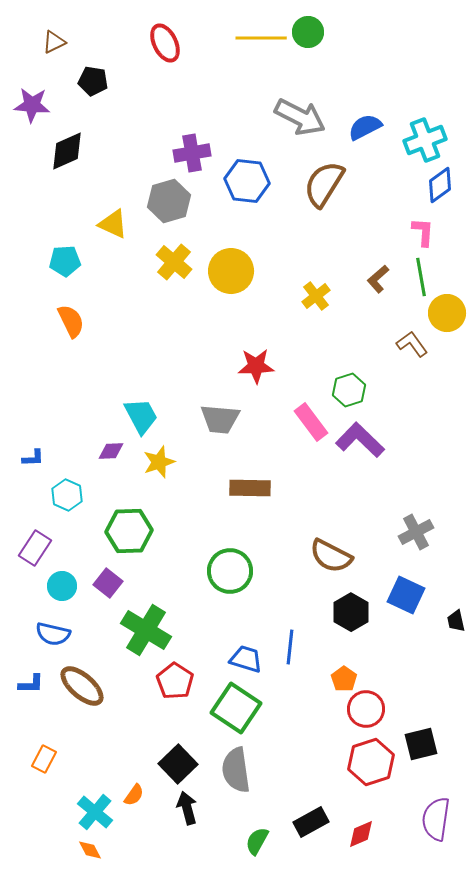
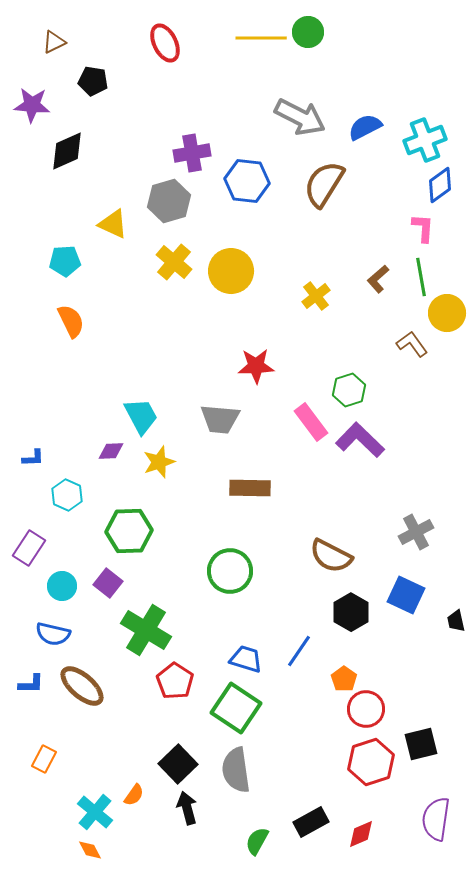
pink L-shape at (423, 232): moved 4 px up
purple rectangle at (35, 548): moved 6 px left
blue line at (290, 647): moved 9 px right, 4 px down; rotated 28 degrees clockwise
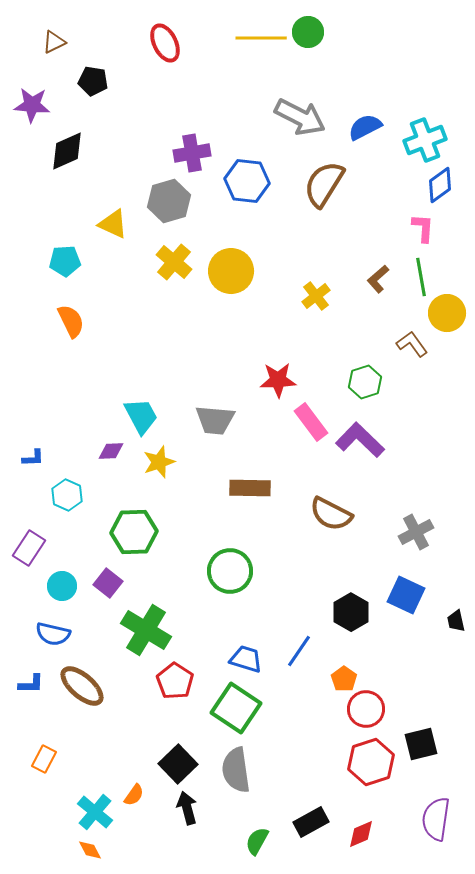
red star at (256, 366): moved 22 px right, 14 px down
green hexagon at (349, 390): moved 16 px right, 8 px up
gray trapezoid at (220, 419): moved 5 px left, 1 px down
green hexagon at (129, 531): moved 5 px right, 1 px down
brown semicircle at (331, 556): moved 42 px up
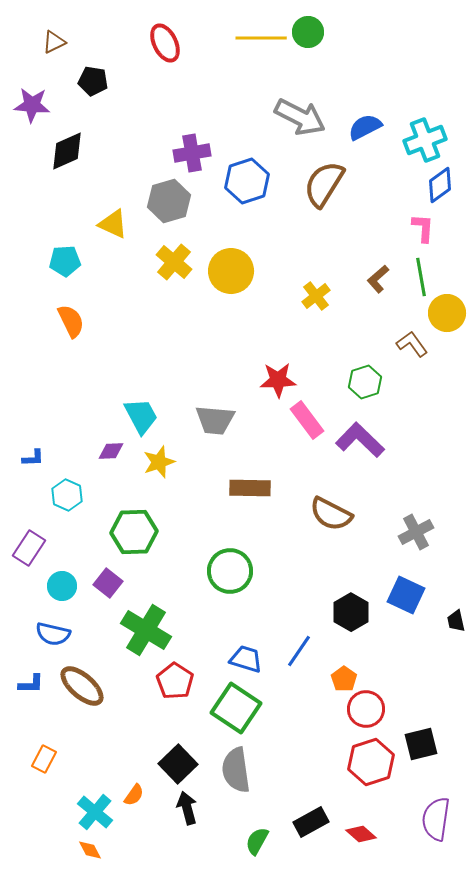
blue hexagon at (247, 181): rotated 24 degrees counterclockwise
pink rectangle at (311, 422): moved 4 px left, 2 px up
red diamond at (361, 834): rotated 64 degrees clockwise
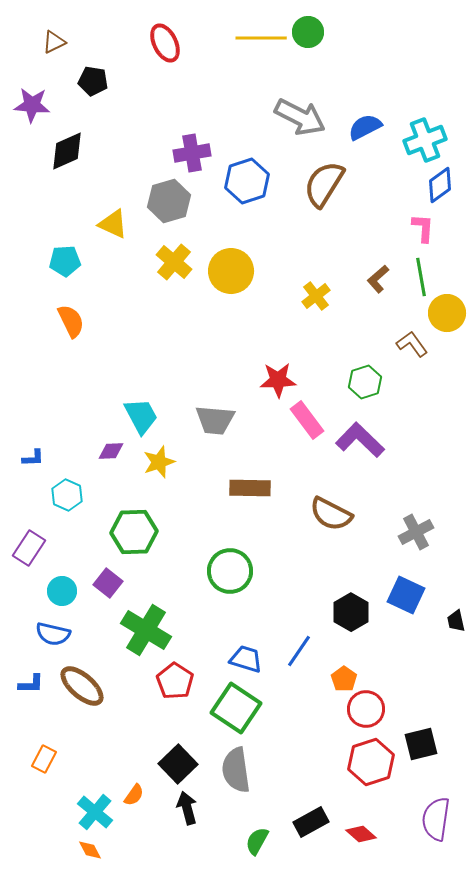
cyan circle at (62, 586): moved 5 px down
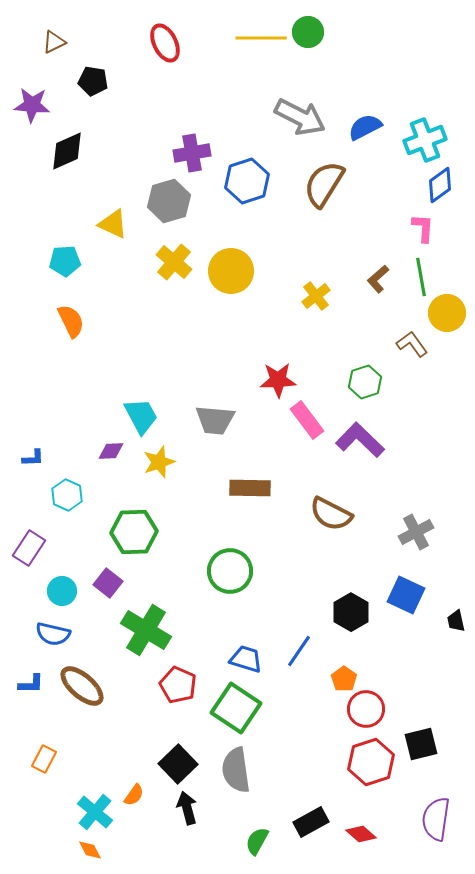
red pentagon at (175, 681): moved 3 px right, 4 px down; rotated 9 degrees counterclockwise
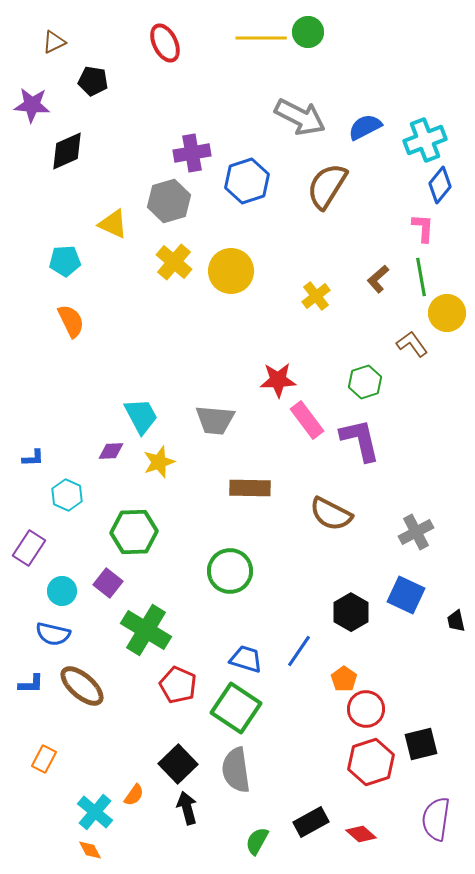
brown semicircle at (324, 184): moved 3 px right, 2 px down
blue diamond at (440, 185): rotated 15 degrees counterclockwise
purple L-shape at (360, 440): rotated 33 degrees clockwise
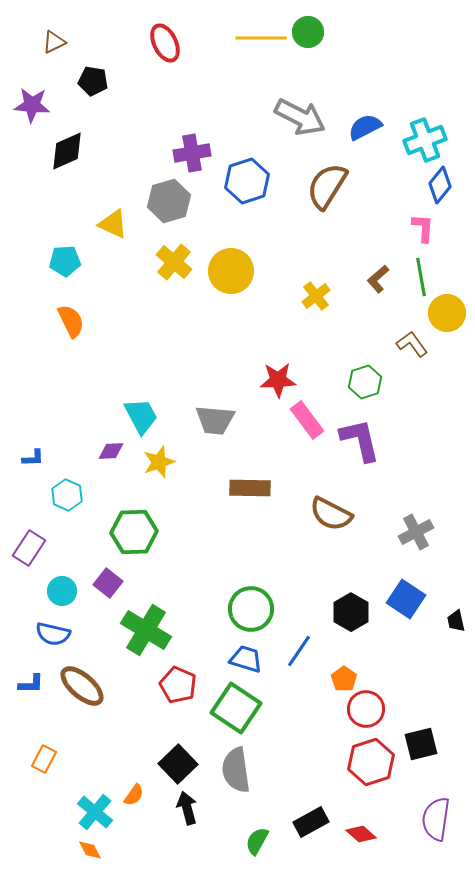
green circle at (230, 571): moved 21 px right, 38 px down
blue square at (406, 595): moved 4 px down; rotated 9 degrees clockwise
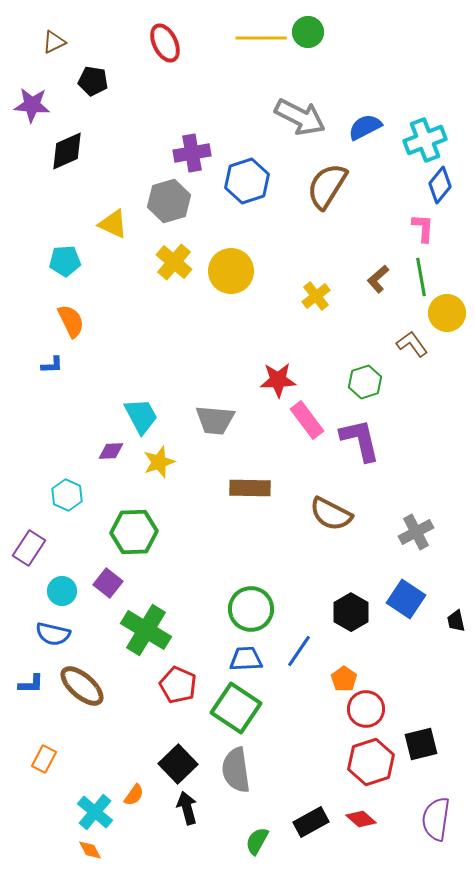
blue L-shape at (33, 458): moved 19 px right, 93 px up
blue trapezoid at (246, 659): rotated 20 degrees counterclockwise
red diamond at (361, 834): moved 15 px up
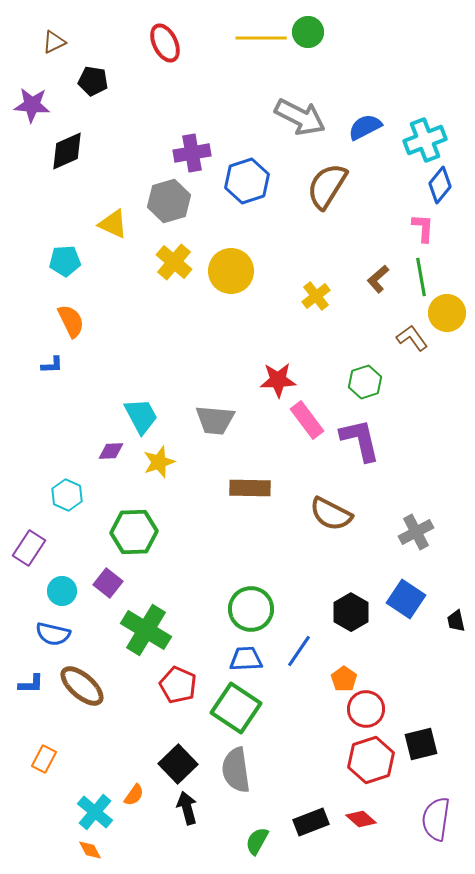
brown L-shape at (412, 344): moved 6 px up
red hexagon at (371, 762): moved 2 px up
black rectangle at (311, 822): rotated 8 degrees clockwise
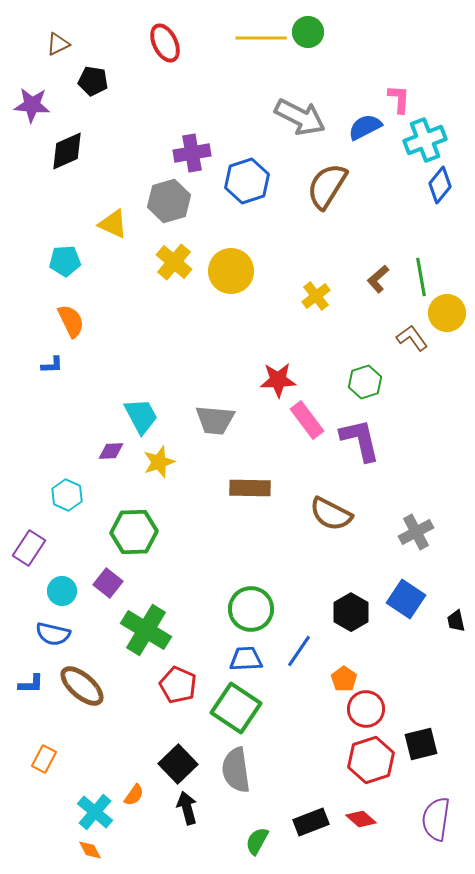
brown triangle at (54, 42): moved 4 px right, 2 px down
pink L-shape at (423, 228): moved 24 px left, 129 px up
